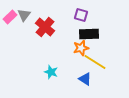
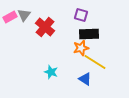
pink rectangle: rotated 16 degrees clockwise
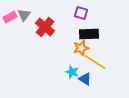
purple square: moved 2 px up
cyan star: moved 21 px right
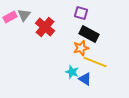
black rectangle: rotated 30 degrees clockwise
yellow line: rotated 10 degrees counterclockwise
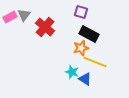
purple square: moved 1 px up
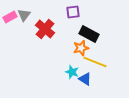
purple square: moved 8 px left; rotated 24 degrees counterclockwise
red cross: moved 2 px down
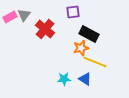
cyan star: moved 8 px left, 7 px down; rotated 24 degrees counterclockwise
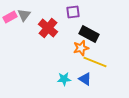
red cross: moved 3 px right, 1 px up
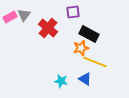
cyan star: moved 3 px left, 2 px down; rotated 16 degrees clockwise
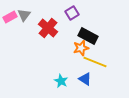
purple square: moved 1 px left, 1 px down; rotated 24 degrees counterclockwise
black rectangle: moved 1 px left, 2 px down
cyan star: rotated 16 degrees clockwise
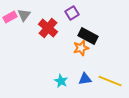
yellow line: moved 15 px right, 19 px down
blue triangle: rotated 40 degrees counterclockwise
